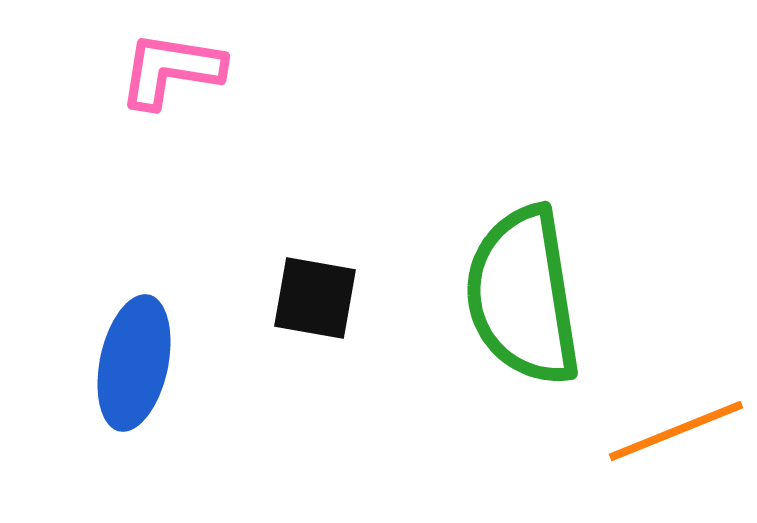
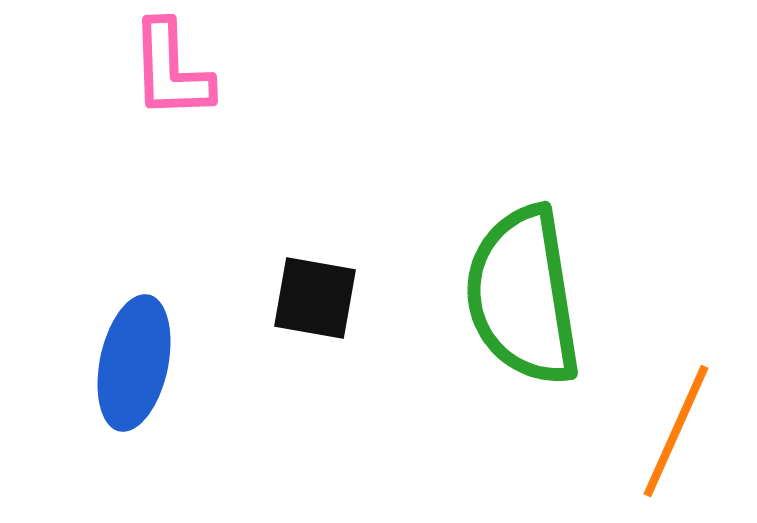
pink L-shape: rotated 101 degrees counterclockwise
orange line: rotated 44 degrees counterclockwise
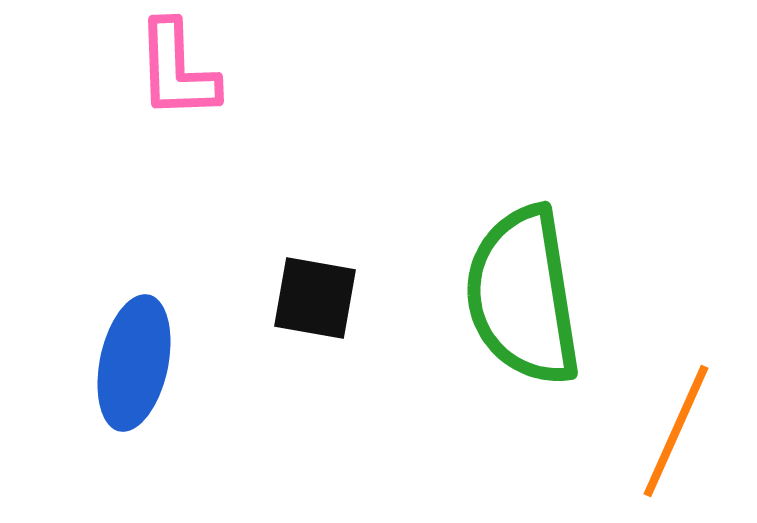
pink L-shape: moved 6 px right
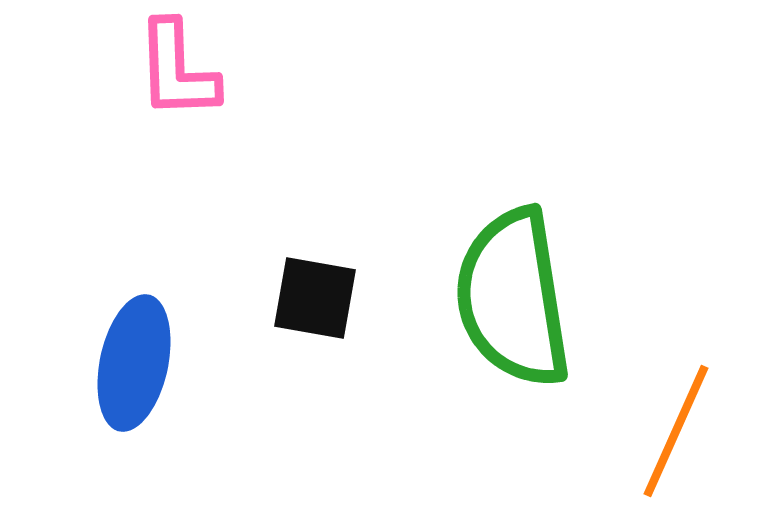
green semicircle: moved 10 px left, 2 px down
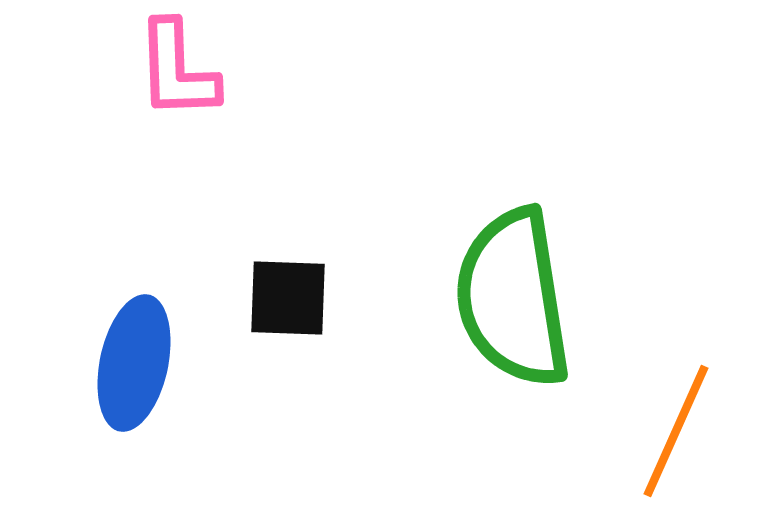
black square: moved 27 px left; rotated 8 degrees counterclockwise
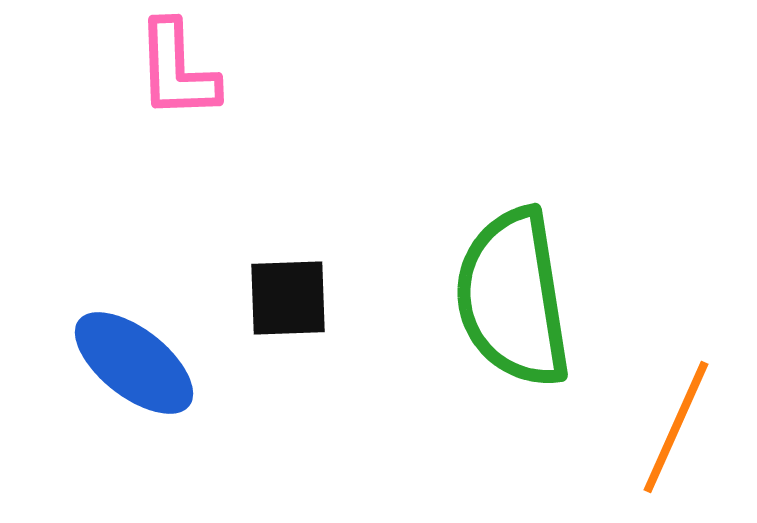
black square: rotated 4 degrees counterclockwise
blue ellipse: rotated 64 degrees counterclockwise
orange line: moved 4 px up
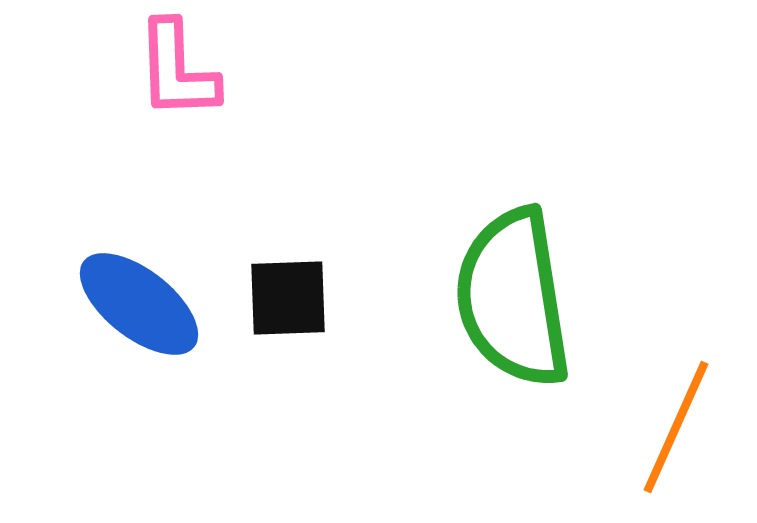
blue ellipse: moved 5 px right, 59 px up
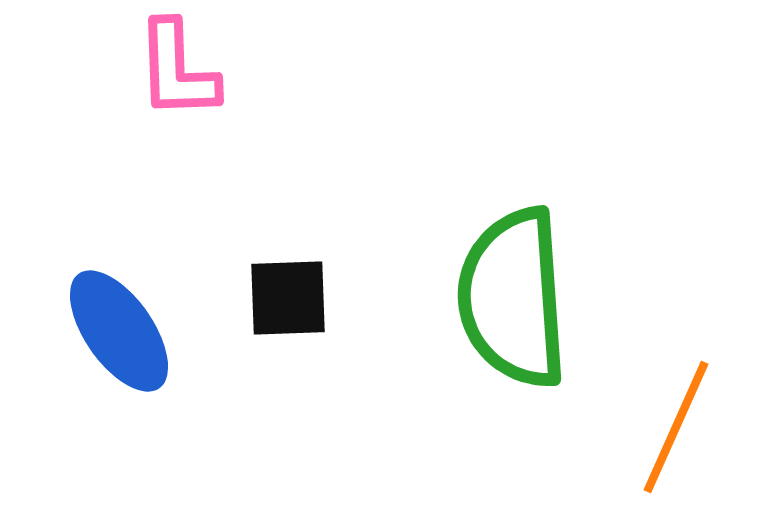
green semicircle: rotated 5 degrees clockwise
blue ellipse: moved 20 px left, 27 px down; rotated 17 degrees clockwise
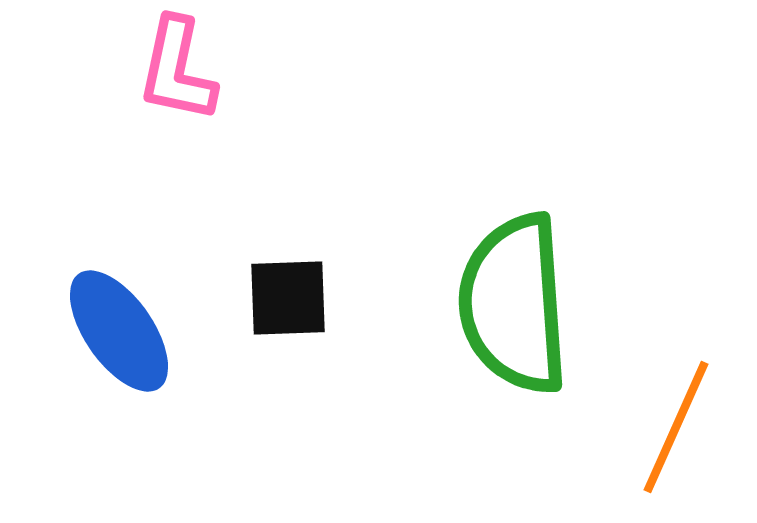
pink L-shape: rotated 14 degrees clockwise
green semicircle: moved 1 px right, 6 px down
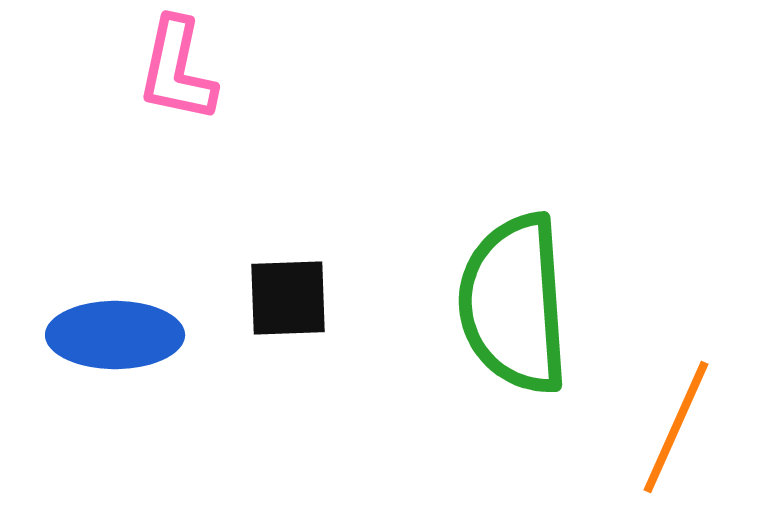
blue ellipse: moved 4 px left, 4 px down; rotated 55 degrees counterclockwise
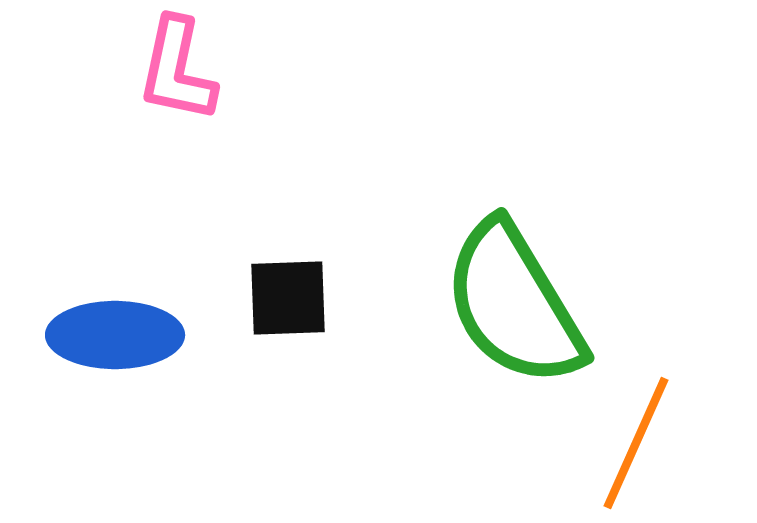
green semicircle: rotated 27 degrees counterclockwise
orange line: moved 40 px left, 16 px down
